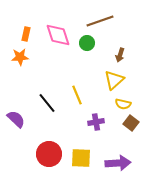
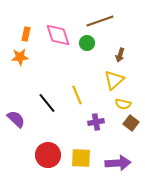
red circle: moved 1 px left, 1 px down
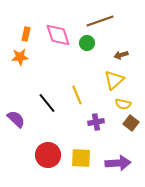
brown arrow: moved 1 px right; rotated 56 degrees clockwise
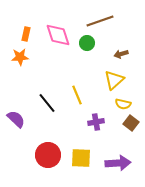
brown arrow: moved 1 px up
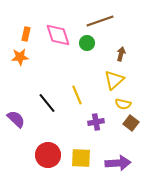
brown arrow: rotated 120 degrees clockwise
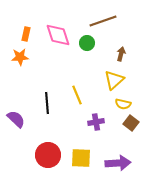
brown line: moved 3 px right
black line: rotated 35 degrees clockwise
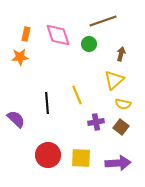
green circle: moved 2 px right, 1 px down
brown square: moved 10 px left, 4 px down
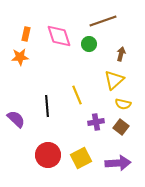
pink diamond: moved 1 px right, 1 px down
black line: moved 3 px down
yellow square: rotated 30 degrees counterclockwise
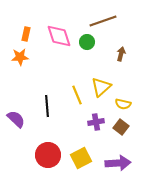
green circle: moved 2 px left, 2 px up
yellow triangle: moved 13 px left, 7 px down
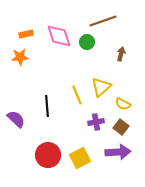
orange rectangle: rotated 64 degrees clockwise
yellow semicircle: rotated 14 degrees clockwise
yellow square: moved 1 px left
purple arrow: moved 11 px up
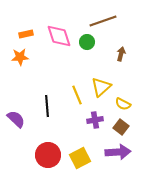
purple cross: moved 1 px left, 2 px up
